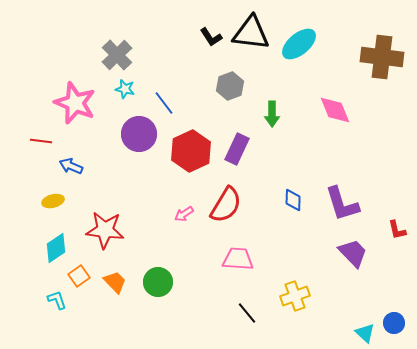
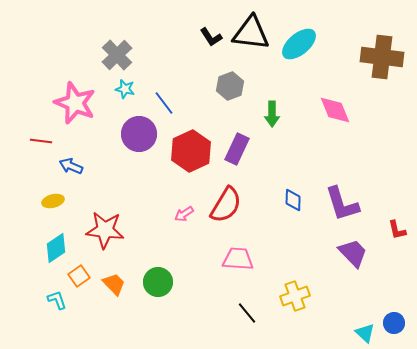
orange trapezoid: moved 1 px left, 2 px down
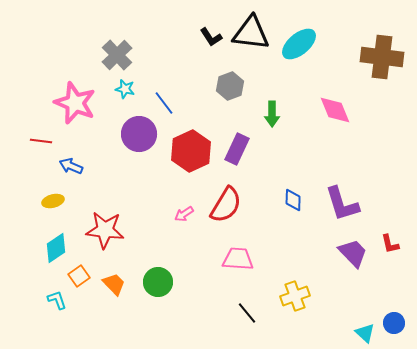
red L-shape: moved 7 px left, 14 px down
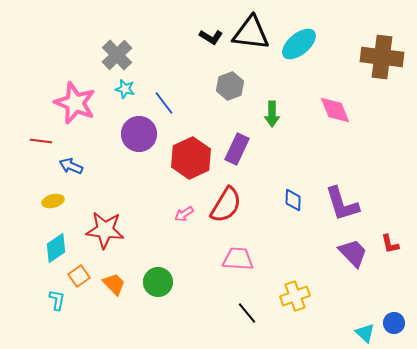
black L-shape: rotated 25 degrees counterclockwise
red hexagon: moved 7 px down
cyan L-shape: rotated 30 degrees clockwise
